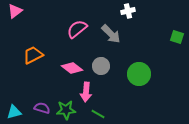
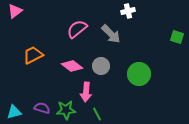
pink diamond: moved 2 px up
green line: moved 1 px left; rotated 32 degrees clockwise
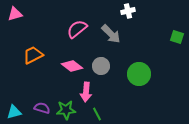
pink triangle: moved 3 px down; rotated 21 degrees clockwise
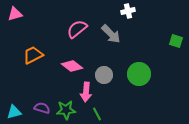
green square: moved 1 px left, 4 px down
gray circle: moved 3 px right, 9 px down
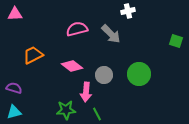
pink triangle: rotated 14 degrees clockwise
pink semicircle: rotated 25 degrees clockwise
purple semicircle: moved 28 px left, 20 px up
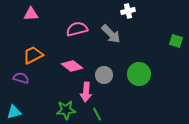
pink triangle: moved 16 px right
purple semicircle: moved 7 px right, 10 px up
